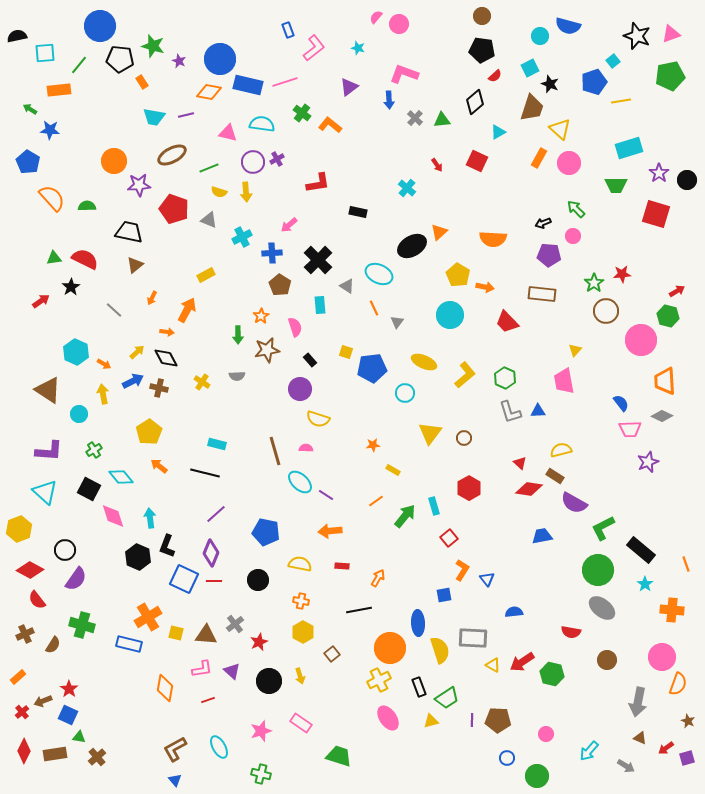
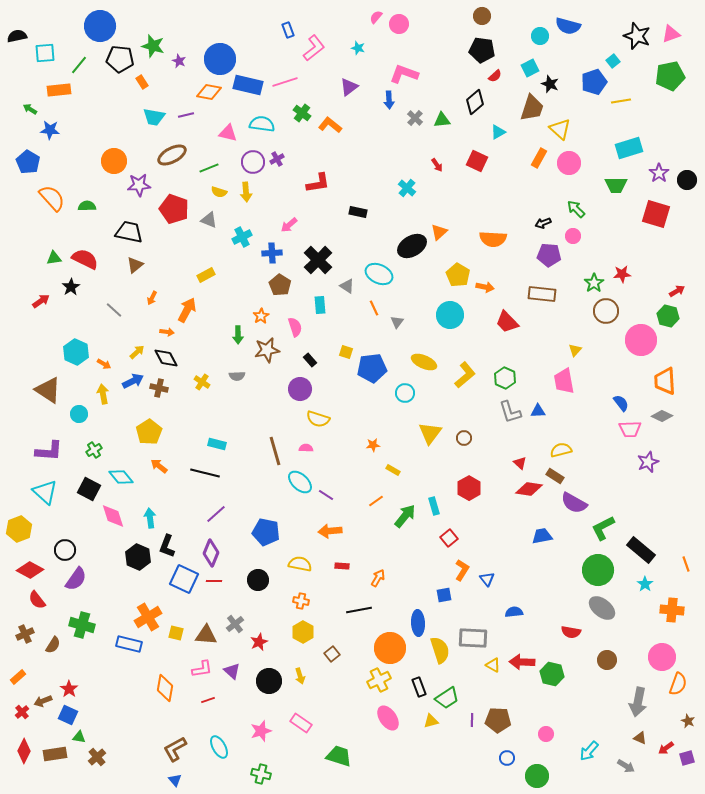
red arrow at (522, 662): rotated 35 degrees clockwise
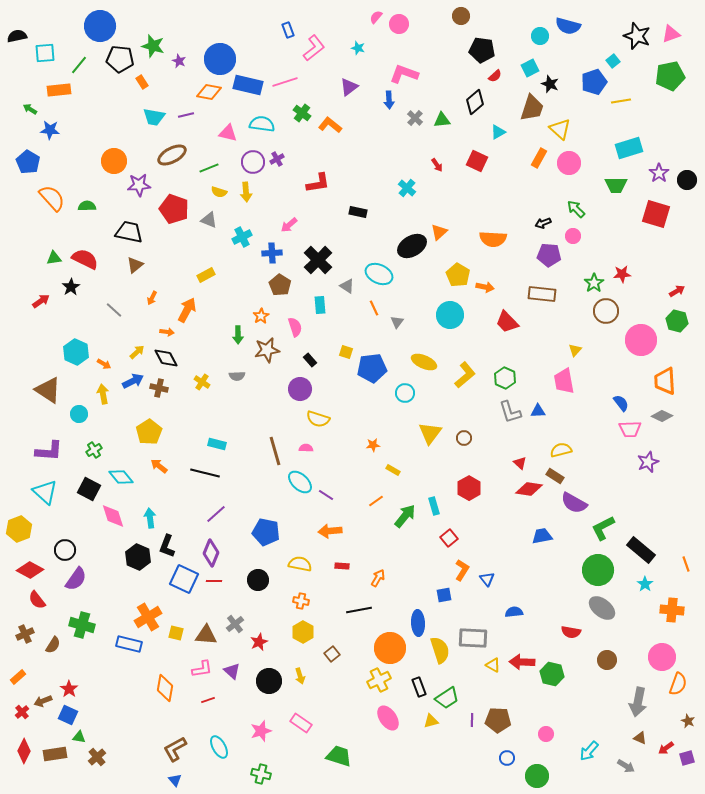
brown circle at (482, 16): moved 21 px left
green hexagon at (668, 316): moved 9 px right, 5 px down
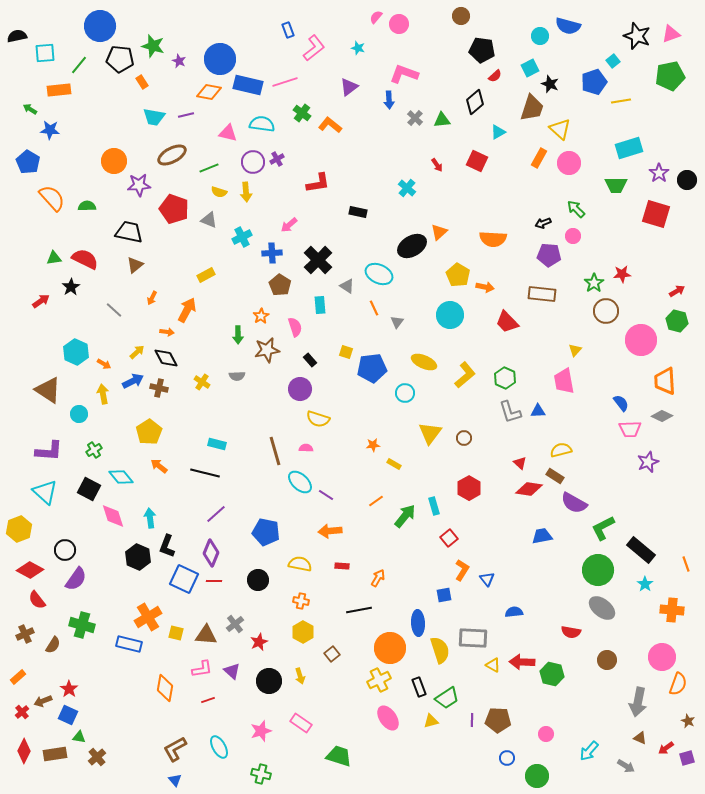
yellow rectangle at (393, 470): moved 1 px right, 6 px up
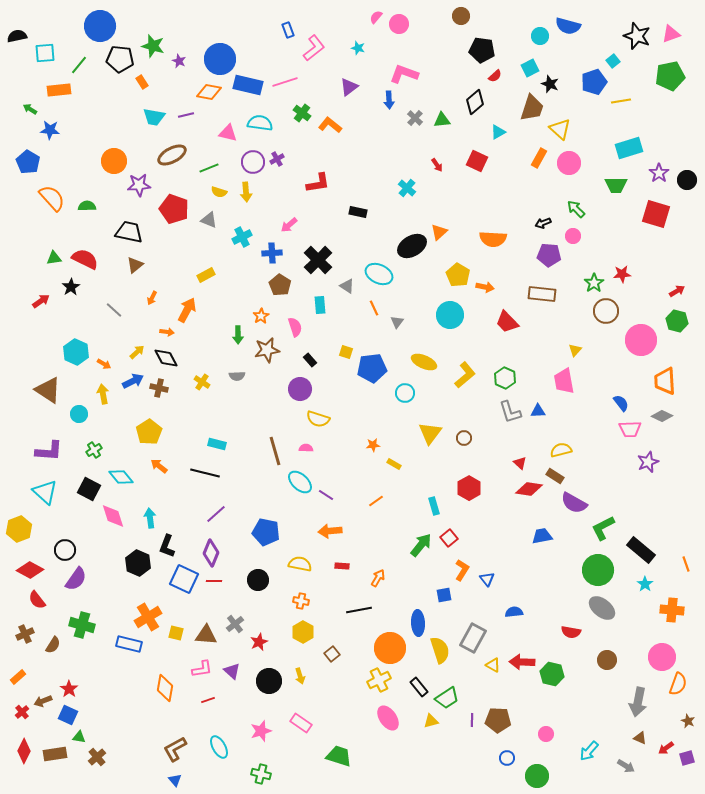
cyan semicircle at (262, 124): moved 2 px left, 1 px up
green arrow at (405, 516): moved 16 px right, 29 px down
black hexagon at (138, 557): moved 6 px down
gray rectangle at (473, 638): rotated 64 degrees counterclockwise
black rectangle at (419, 687): rotated 18 degrees counterclockwise
